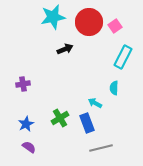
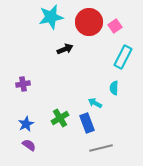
cyan star: moved 2 px left
purple semicircle: moved 2 px up
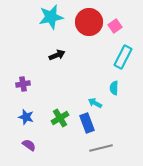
black arrow: moved 8 px left, 6 px down
blue star: moved 7 px up; rotated 28 degrees counterclockwise
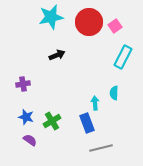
cyan semicircle: moved 5 px down
cyan arrow: rotated 56 degrees clockwise
green cross: moved 8 px left, 3 px down
purple semicircle: moved 1 px right, 5 px up
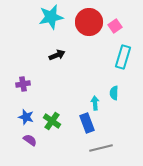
cyan rectangle: rotated 10 degrees counterclockwise
green cross: rotated 24 degrees counterclockwise
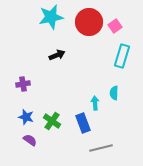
cyan rectangle: moved 1 px left, 1 px up
blue rectangle: moved 4 px left
